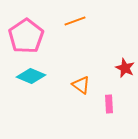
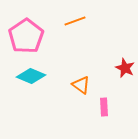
pink rectangle: moved 5 px left, 3 px down
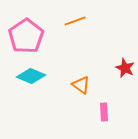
pink rectangle: moved 5 px down
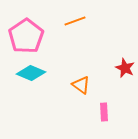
cyan diamond: moved 3 px up
